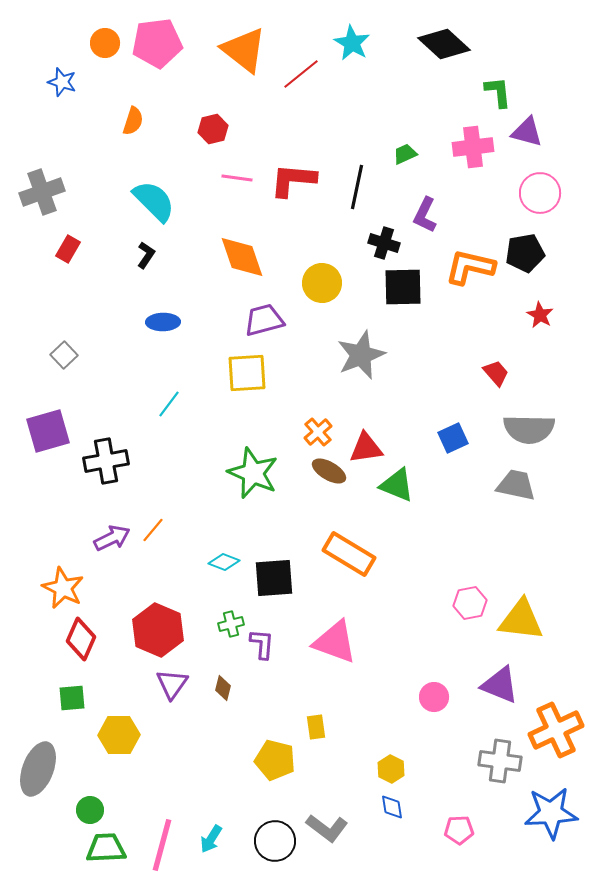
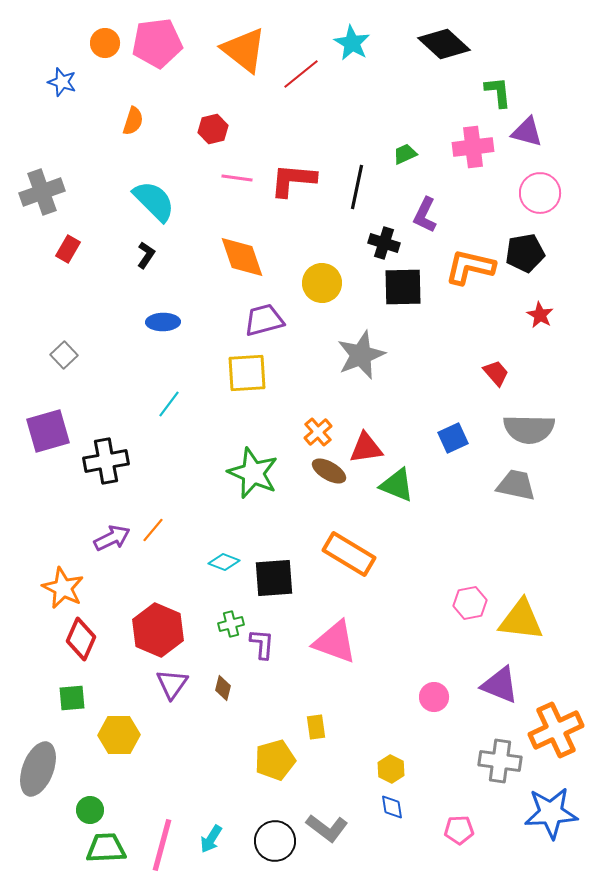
yellow pentagon at (275, 760): rotated 30 degrees counterclockwise
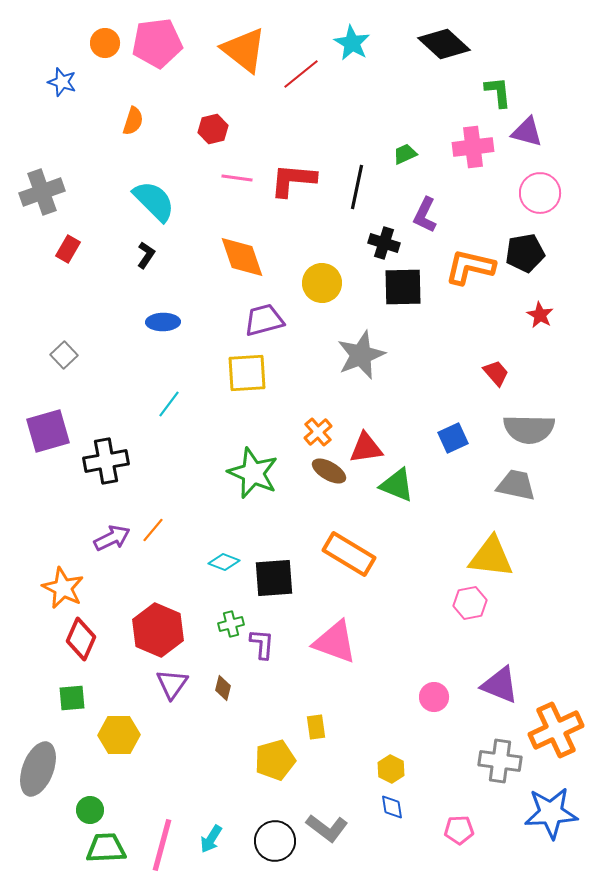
yellow triangle at (521, 620): moved 30 px left, 63 px up
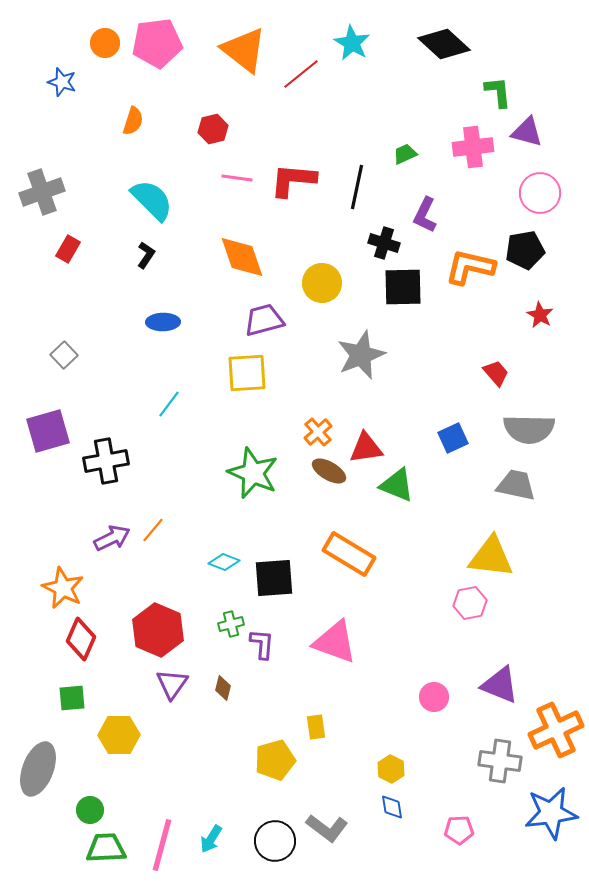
cyan semicircle at (154, 201): moved 2 px left, 1 px up
black pentagon at (525, 253): moved 3 px up
blue star at (551, 813): rotated 4 degrees counterclockwise
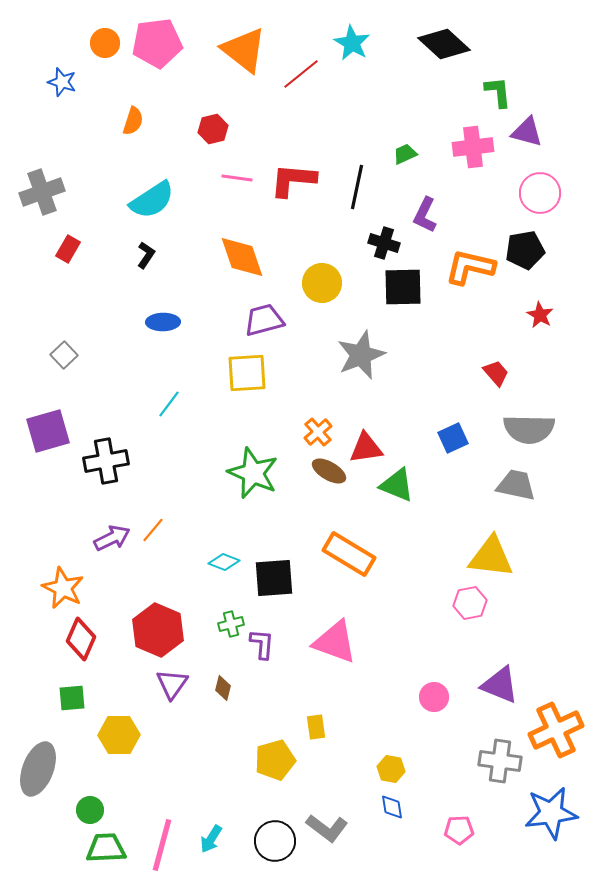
cyan semicircle at (152, 200): rotated 102 degrees clockwise
yellow hexagon at (391, 769): rotated 16 degrees counterclockwise
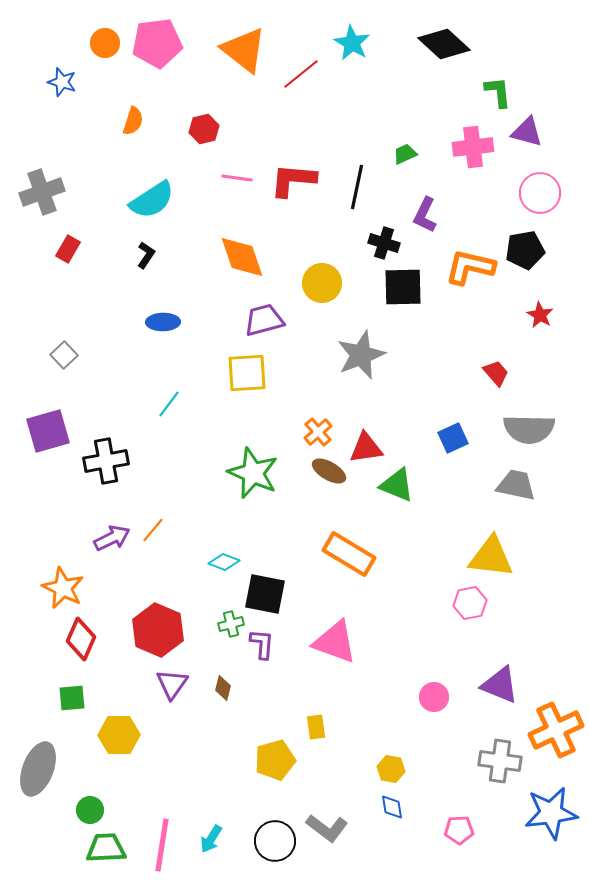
red hexagon at (213, 129): moved 9 px left
black square at (274, 578): moved 9 px left, 16 px down; rotated 15 degrees clockwise
pink line at (162, 845): rotated 6 degrees counterclockwise
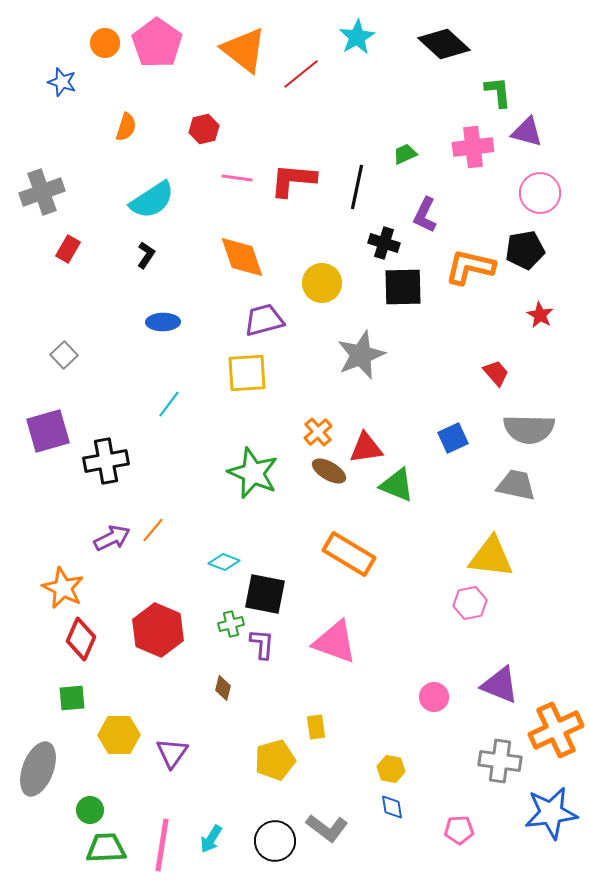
pink pentagon at (157, 43): rotated 30 degrees counterclockwise
cyan star at (352, 43): moved 5 px right, 6 px up; rotated 12 degrees clockwise
orange semicircle at (133, 121): moved 7 px left, 6 px down
purple triangle at (172, 684): moved 69 px down
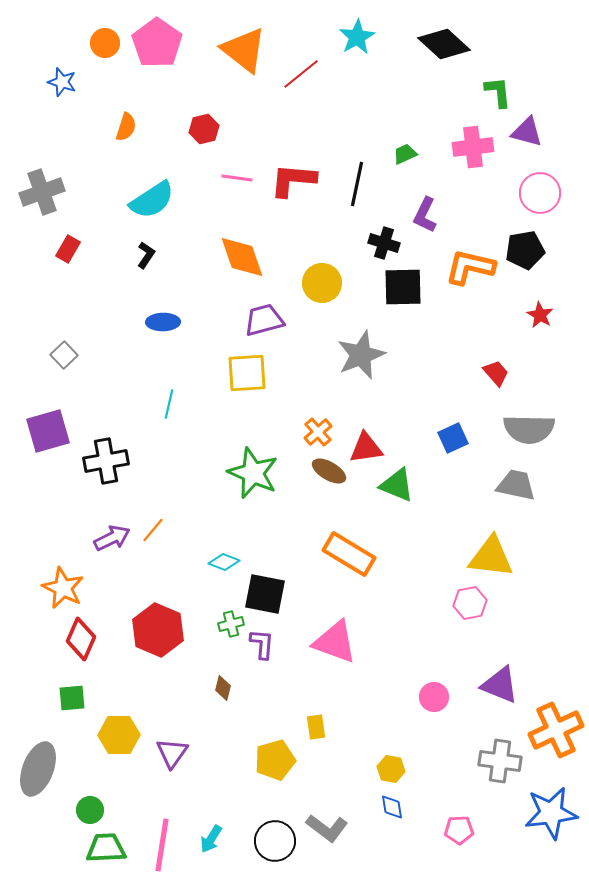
black line at (357, 187): moved 3 px up
cyan line at (169, 404): rotated 24 degrees counterclockwise
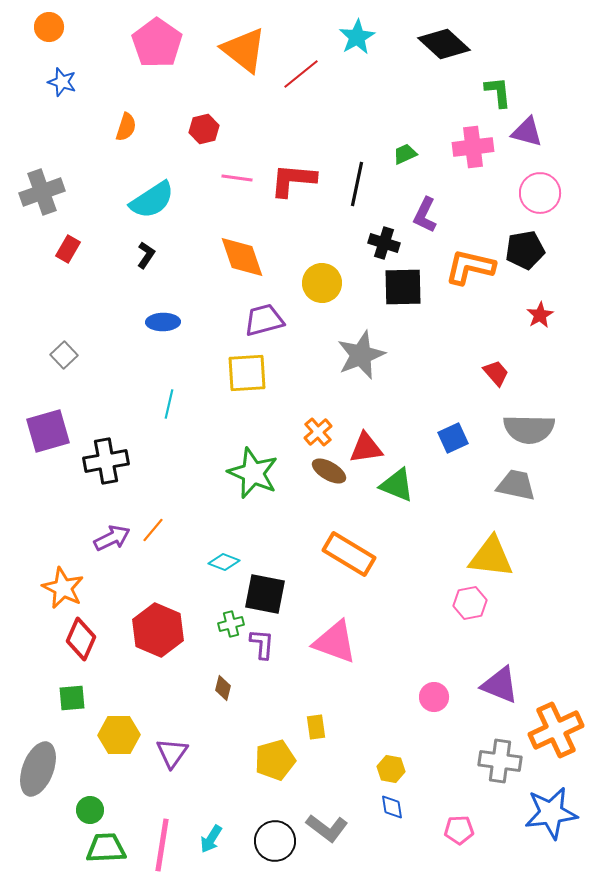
orange circle at (105, 43): moved 56 px left, 16 px up
red star at (540, 315): rotated 12 degrees clockwise
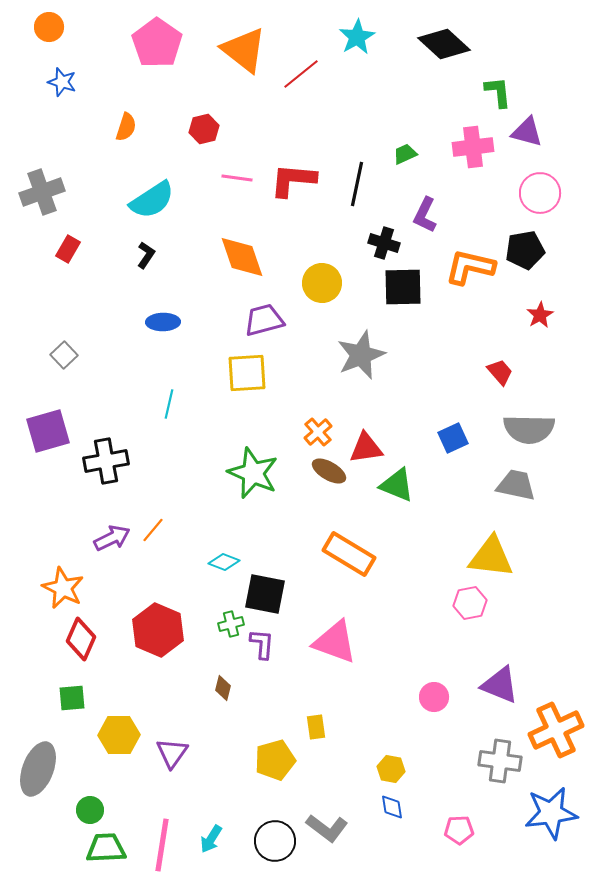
red trapezoid at (496, 373): moved 4 px right, 1 px up
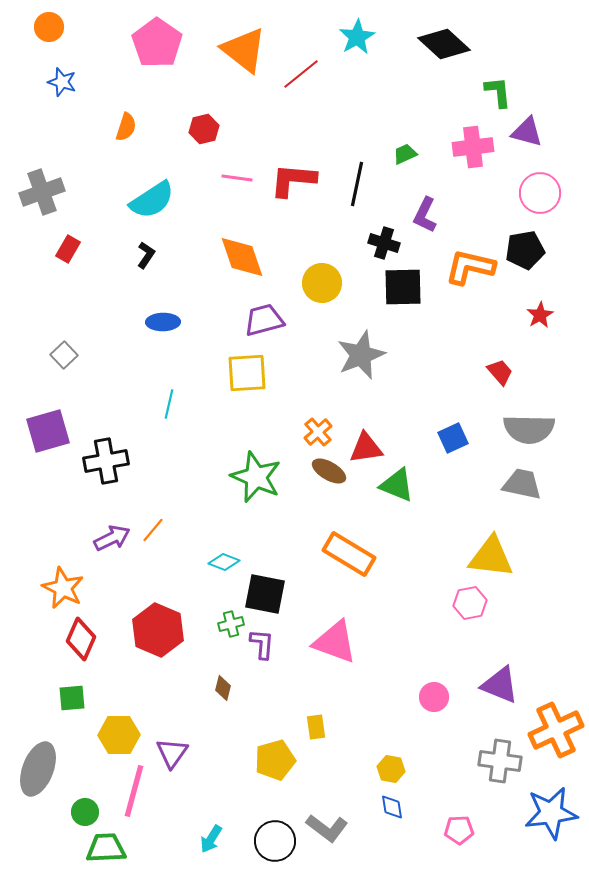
green star at (253, 473): moved 3 px right, 4 px down
gray trapezoid at (516, 485): moved 6 px right, 1 px up
green circle at (90, 810): moved 5 px left, 2 px down
pink line at (162, 845): moved 28 px left, 54 px up; rotated 6 degrees clockwise
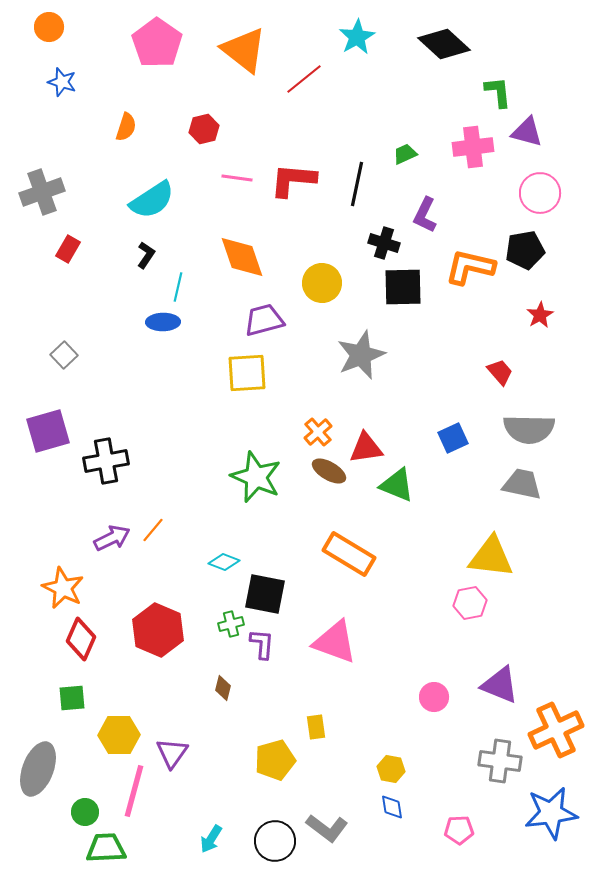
red line at (301, 74): moved 3 px right, 5 px down
cyan line at (169, 404): moved 9 px right, 117 px up
